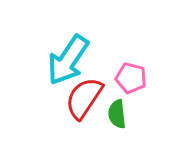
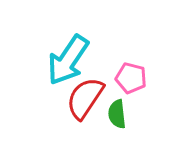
red semicircle: moved 1 px right
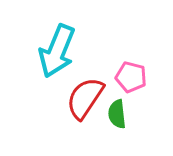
cyan arrow: moved 11 px left, 9 px up; rotated 12 degrees counterclockwise
pink pentagon: moved 1 px up
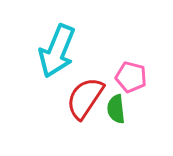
green semicircle: moved 1 px left, 5 px up
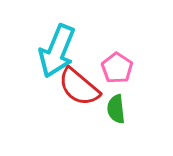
pink pentagon: moved 14 px left, 9 px up; rotated 20 degrees clockwise
red semicircle: moved 6 px left, 11 px up; rotated 84 degrees counterclockwise
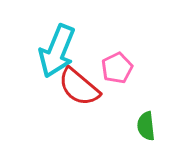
pink pentagon: rotated 12 degrees clockwise
green semicircle: moved 30 px right, 17 px down
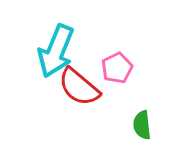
cyan arrow: moved 1 px left
green semicircle: moved 4 px left, 1 px up
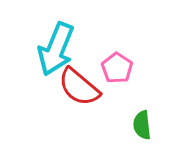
cyan arrow: moved 2 px up
pink pentagon: rotated 12 degrees counterclockwise
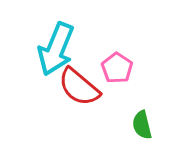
green semicircle: rotated 8 degrees counterclockwise
